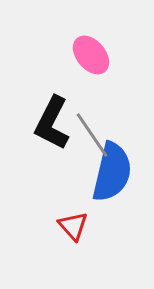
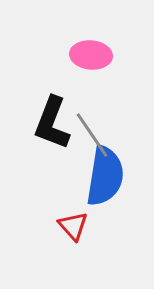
pink ellipse: rotated 45 degrees counterclockwise
black L-shape: rotated 6 degrees counterclockwise
blue semicircle: moved 7 px left, 4 px down; rotated 4 degrees counterclockwise
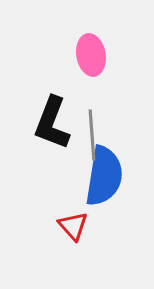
pink ellipse: rotated 75 degrees clockwise
gray line: rotated 30 degrees clockwise
blue semicircle: moved 1 px left
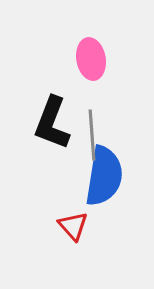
pink ellipse: moved 4 px down
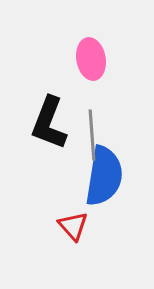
black L-shape: moved 3 px left
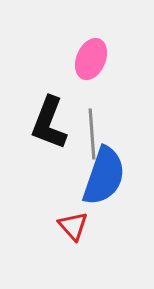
pink ellipse: rotated 33 degrees clockwise
gray line: moved 1 px up
blue semicircle: rotated 10 degrees clockwise
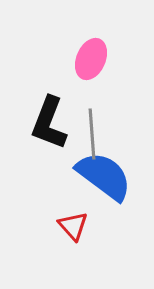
blue semicircle: rotated 72 degrees counterclockwise
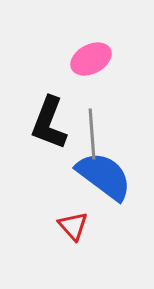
pink ellipse: rotated 39 degrees clockwise
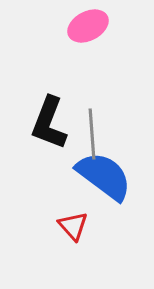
pink ellipse: moved 3 px left, 33 px up
